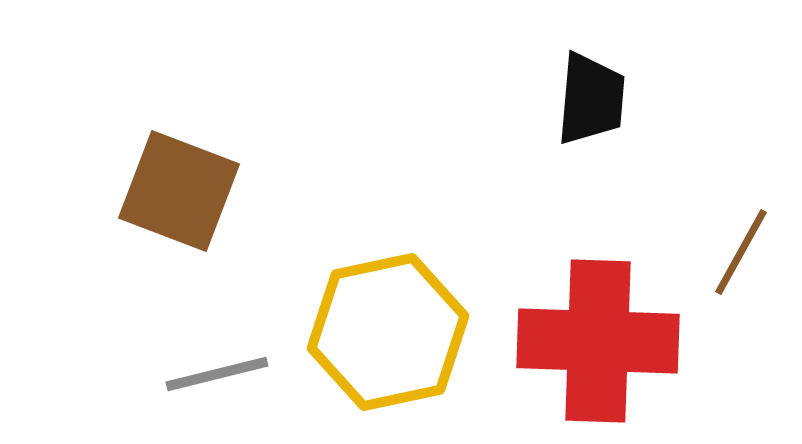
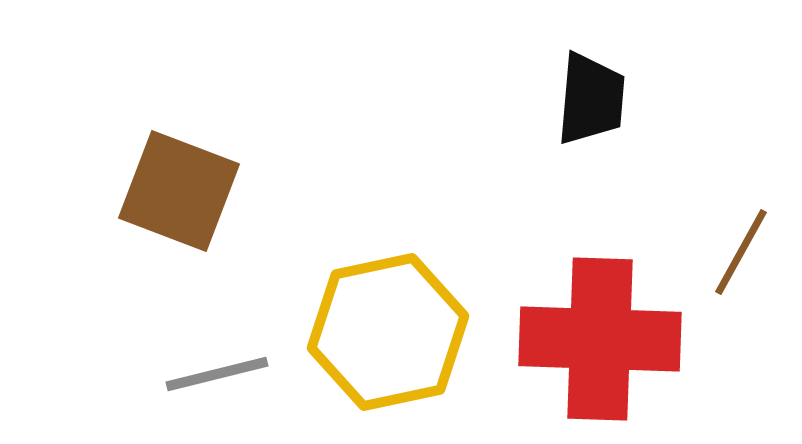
red cross: moved 2 px right, 2 px up
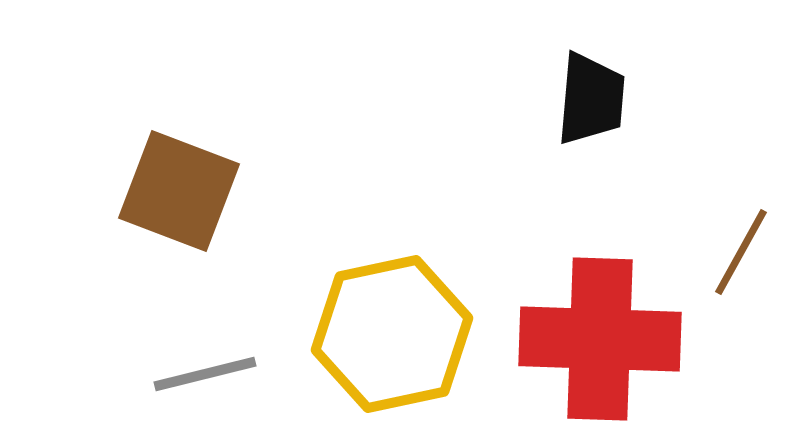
yellow hexagon: moved 4 px right, 2 px down
gray line: moved 12 px left
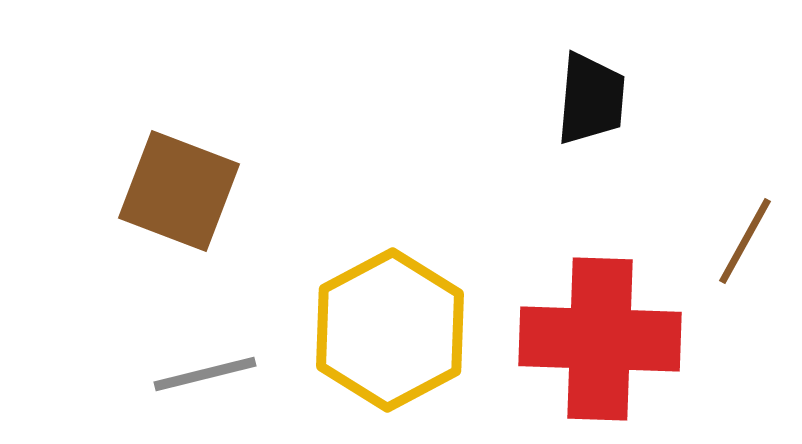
brown line: moved 4 px right, 11 px up
yellow hexagon: moved 2 px left, 4 px up; rotated 16 degrees counterclockwise
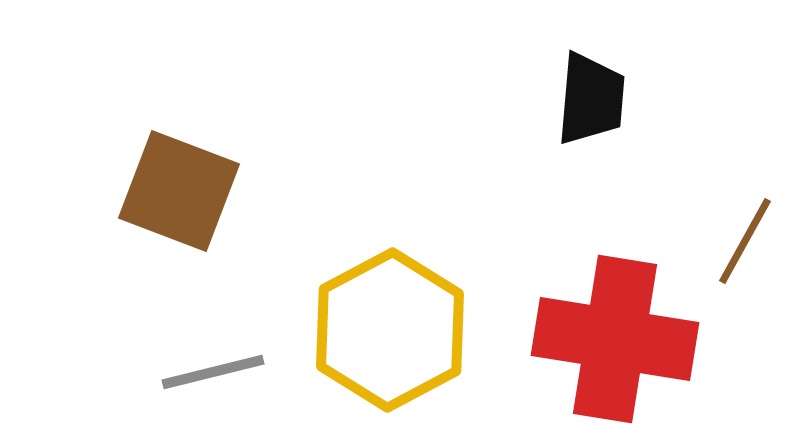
red cross: moved 15 px right; rotated 7 degrees clockwise
gray line: moved 8 px right, 2 px up
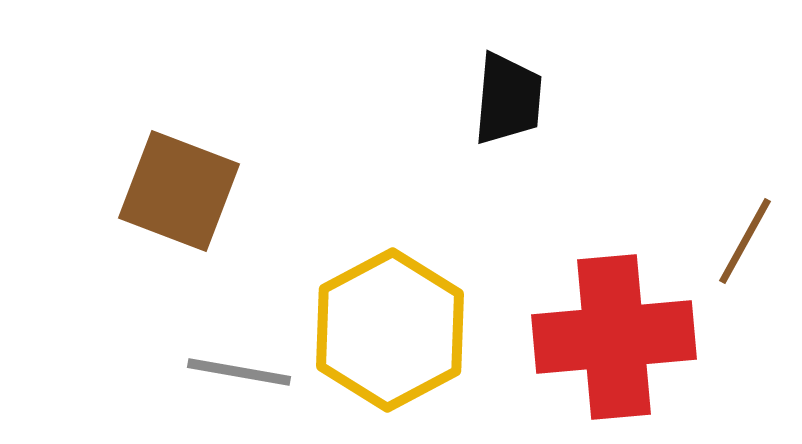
black trapezoid: moved 83 px left
red cross: moved 1 px left, 2 px up; rotated 14 degrees counterclockwise
gray line: moved 26 px right; rotated 24 degrees clockwise
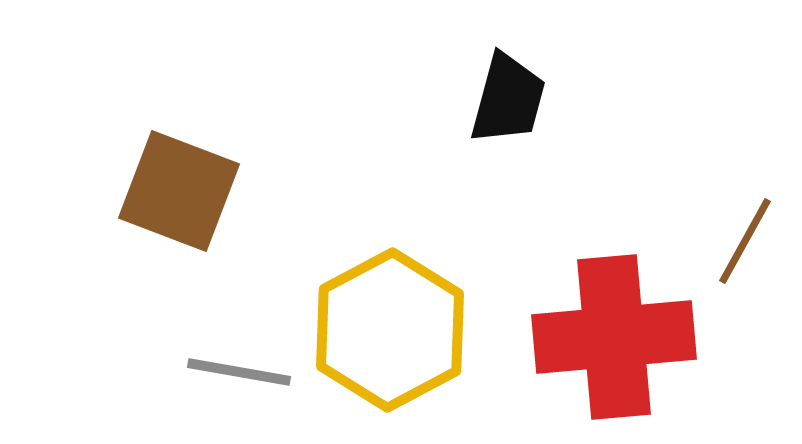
black trapezoid: rotated 10 degrees clockwise
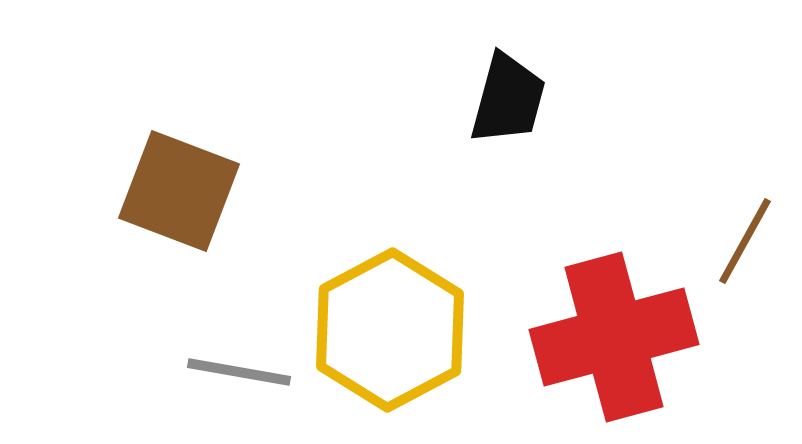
red cross: rotated 10 degrees counterclockwise
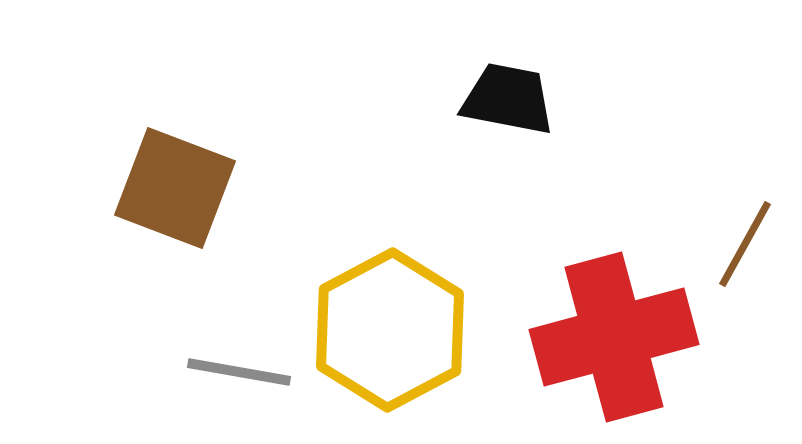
black trapezoid: rotated 94 degrees counterclockwise
brown square: moved 4 px left, 3 px up
brown line: moved 3 px down
